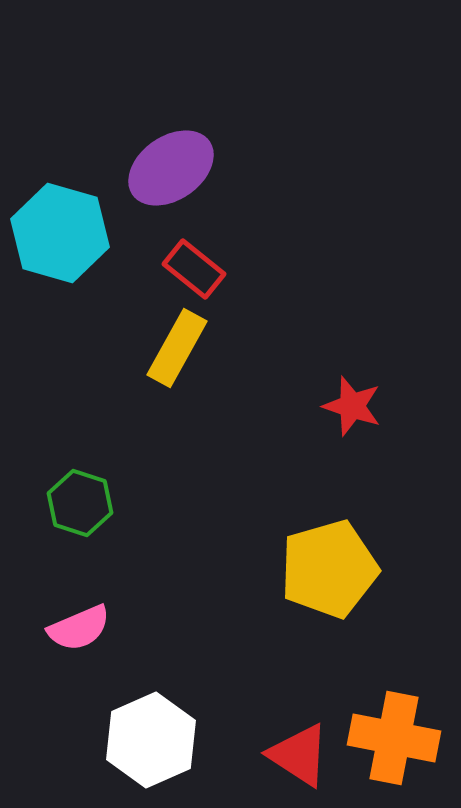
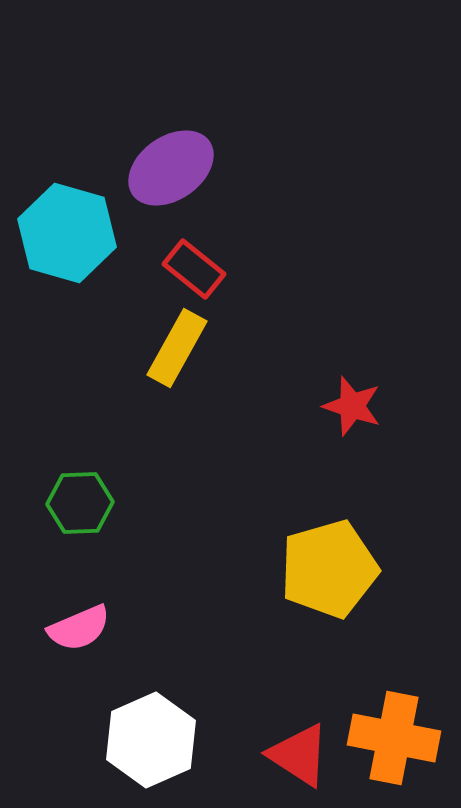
cyan hexagon: moved 7 px right
green hexagon: rotated 20 degrees counterclockwise
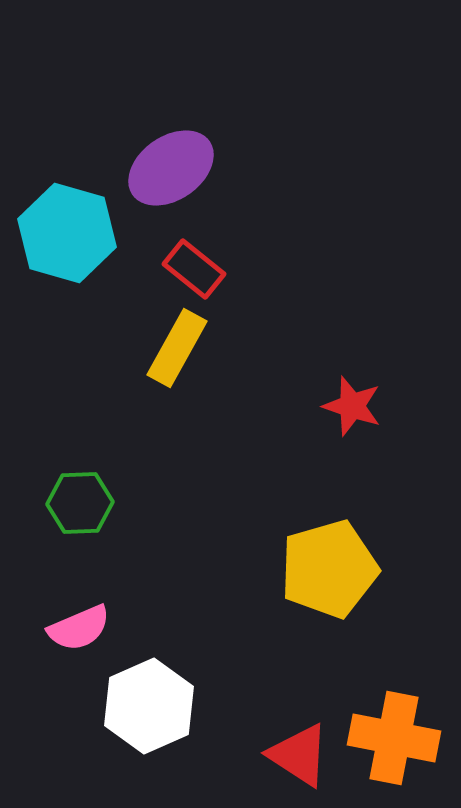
white hexagon: moved 2 px left, 34 px up
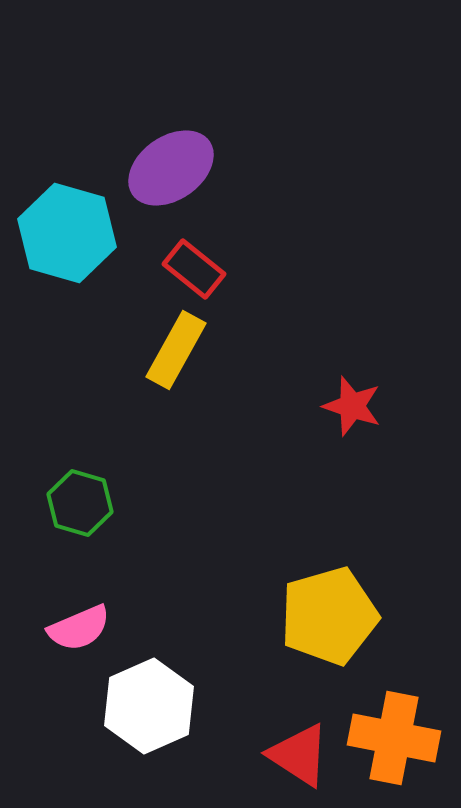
yellow rectangle: moved 1 px left, 2 px down
green hexagon: rotated 18 degrees clockwise
yellow pentagon: moved 47 px down
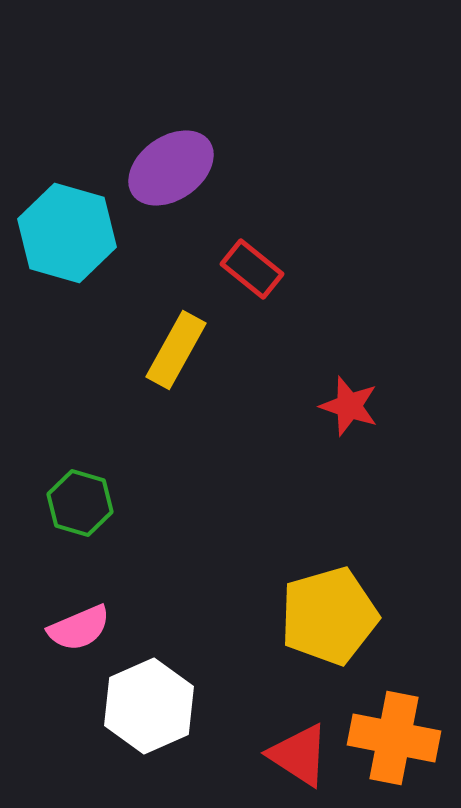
red rectangle: moved 58 px right
red star: moved 3 px left
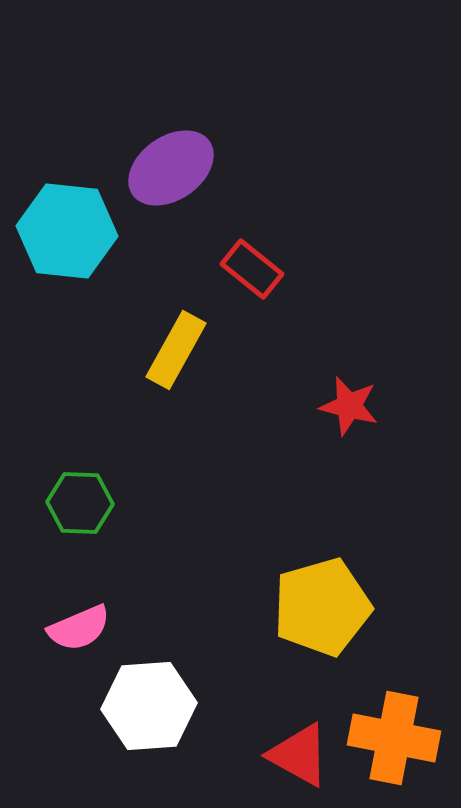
cyan hexagon: moved 2 px up; rotated 10 degrees counterclockwise
red star: rotated 4 degrees counterclockwise
green hexagon: rotated 14 degrees counterclockwise
yellow pentagon: moved 7 px left, 9 px up
white hexagon: rotated 20 degrees clockwise
red triangle: rotated 4 degrees counterclockwise
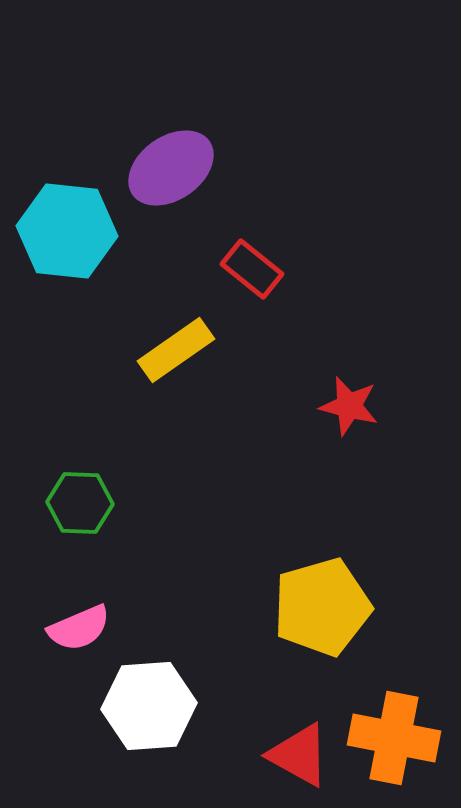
yellow rectangle: rotated 26 degrees clockwise
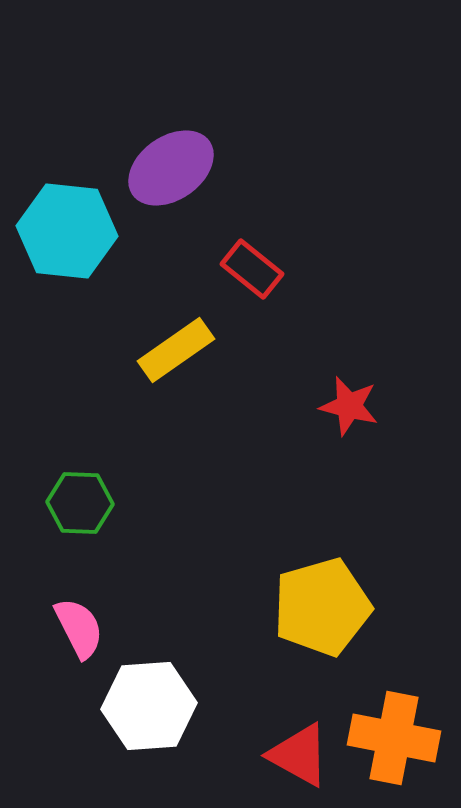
pink semicircle: rotated 94 degrees counterclockwise
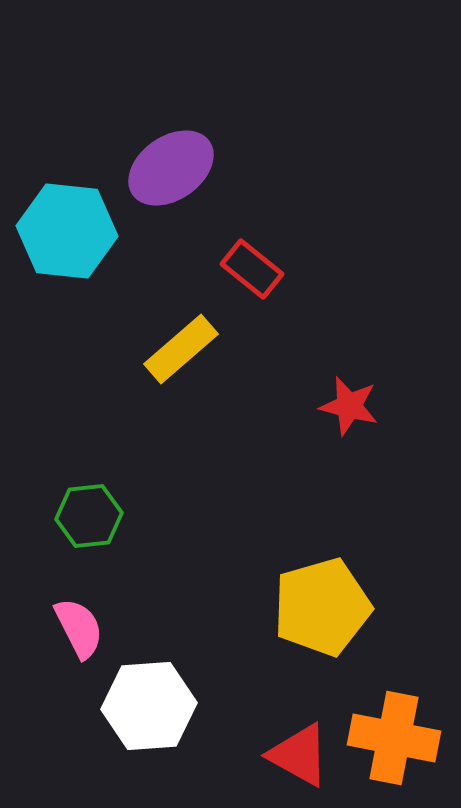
yellow rectangle: moved 5 px right, 1 px up; rotated 6 degrees counterclockwise
green hexagon: moved 9 px right, 13 px down; rotated 8 degrees counterclockwise
